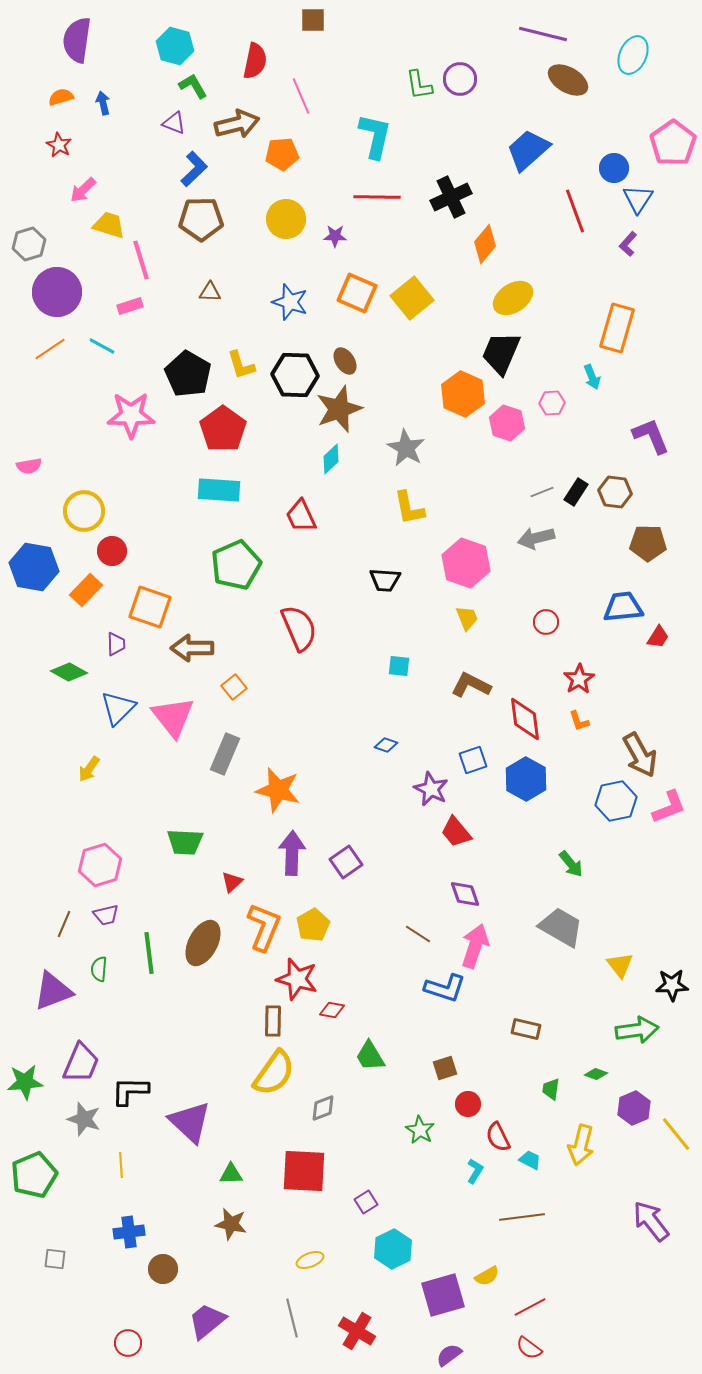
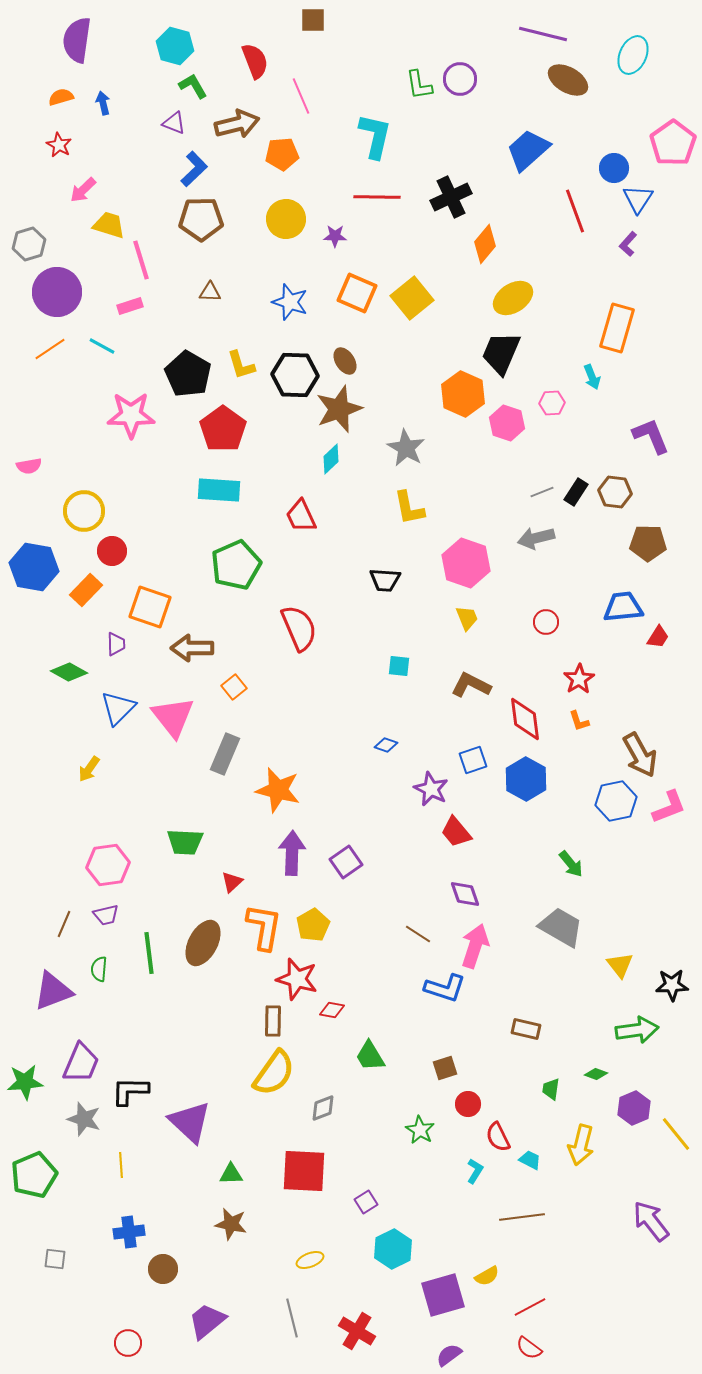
red semicircle at (255, 61): rotated 33 degrees counterclockwise
pink hexagon at (100, 865): moved 8 px right; rotated 9 degrees clockwise
orange L-shape at (264, 927): rotated 12 degrees counterclockwise
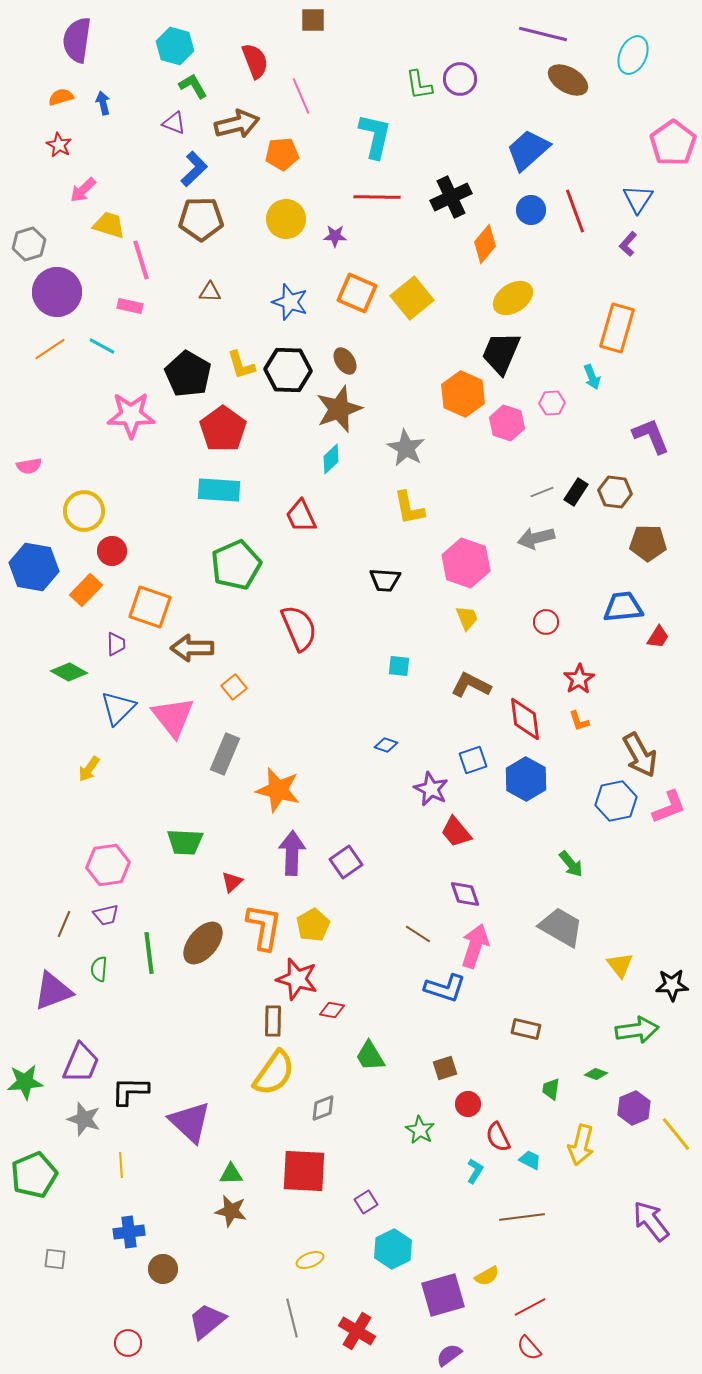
blue circle at (614, 168): moved 83 px left, 42 px down
pink rectangle at (130, 306): rotated 30 degrees clockwise
black hexagon at (295, 375): moved 7 px left, 5 px up
brown ellipse at (203, 943): rotated 12 degrees clockwise
brown star at (231, 1224): moved 13 px up
red semicircle at (529, 1348): rotated 12 degrees clockwise
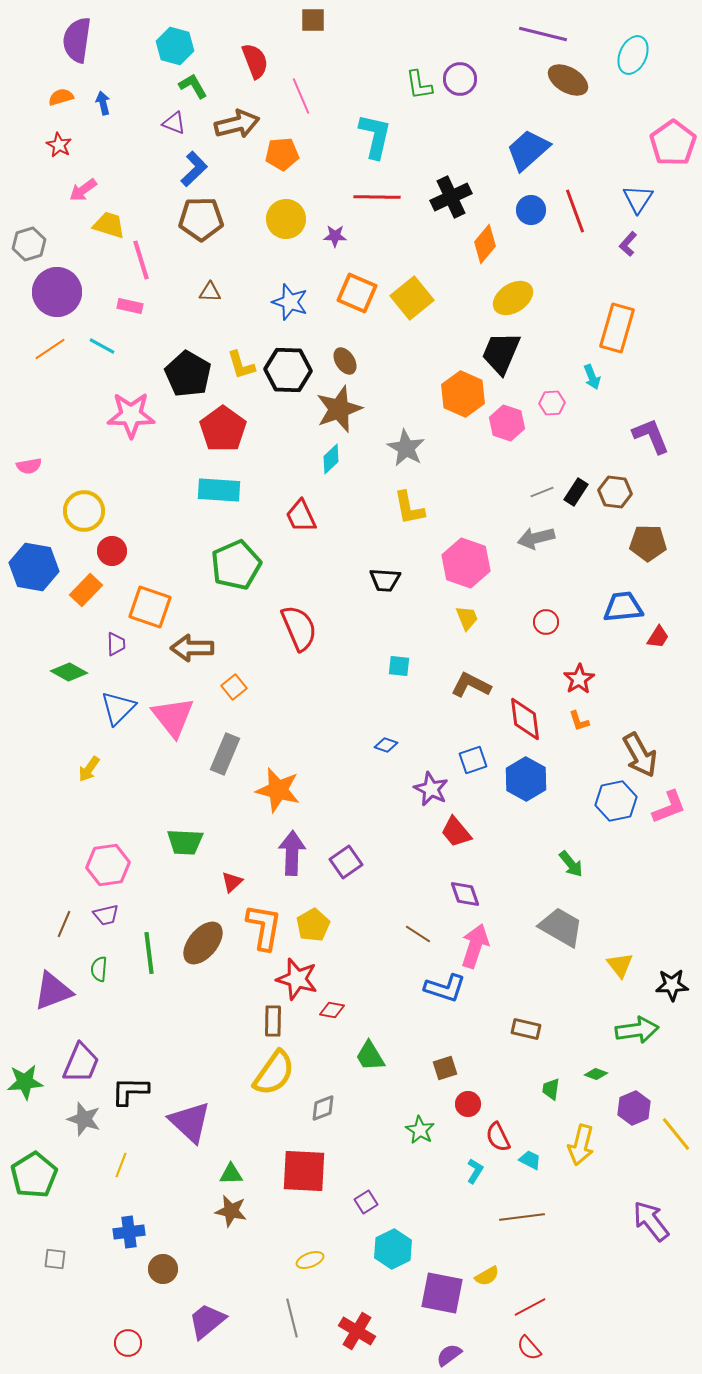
pink arrow at (83, 190): rotated 8 degrees clockwise
yellow line at (121, 1165): rotated 25 degrees clockwise
green pentagon at (34, 1175): rotated 9 degrees counterclockwise
purple square at (443, 1295): moved 1 px left, 2 px up; rotated 27 degrees clockwise
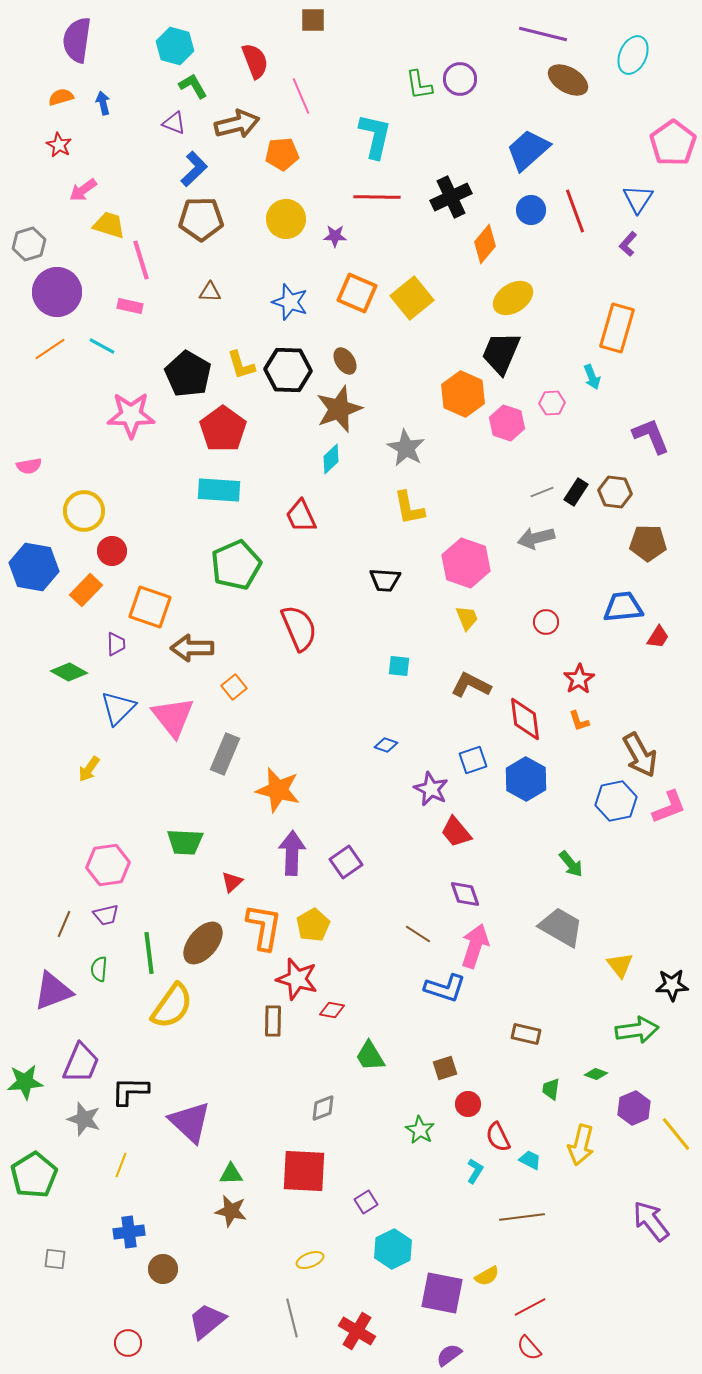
brown rectangle at (526, 1029): moved 5 px down
yellow semicircle at (274, 1073): moved 102 px left, 67 px up
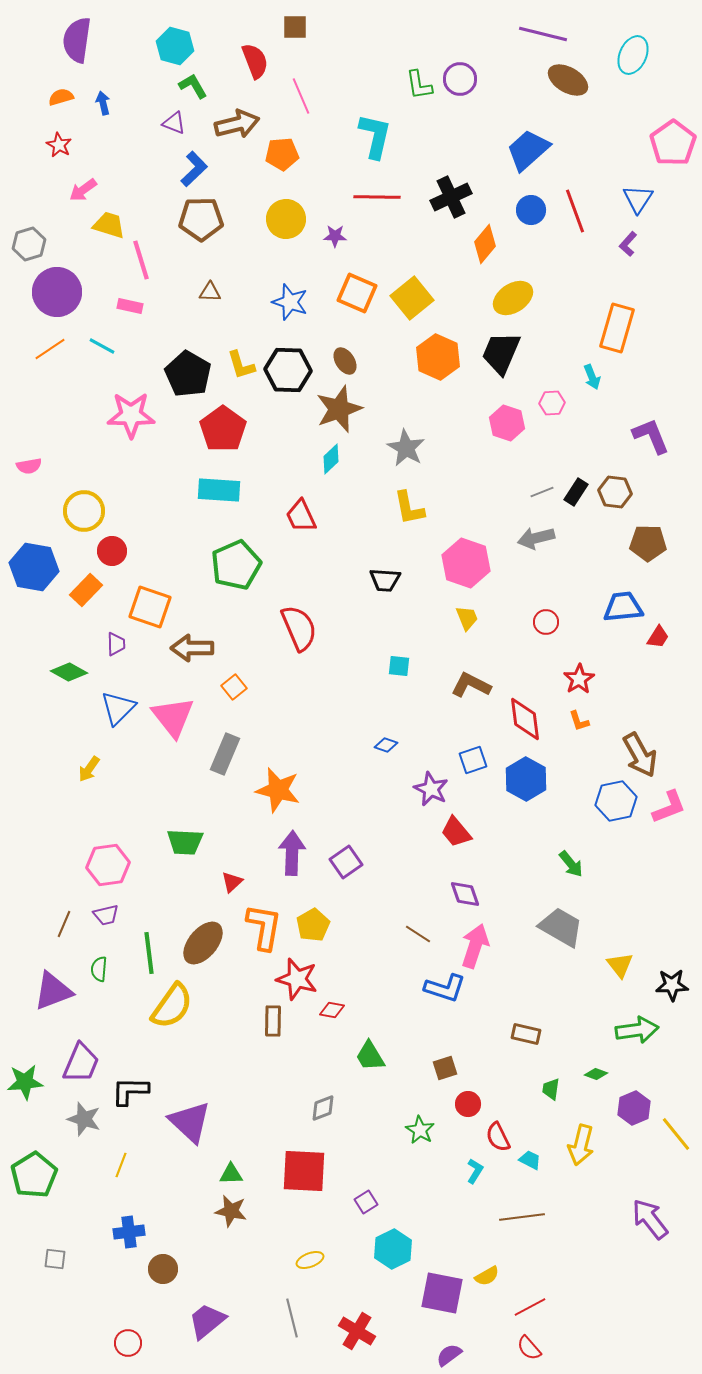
brown square at (313, 20): moved 18 px left, 7 px down
orange hexagon at (463, 394): moved 25 px left, 37 px up
purple arrow at (651, 1221): moved 1 px left, 2 px up
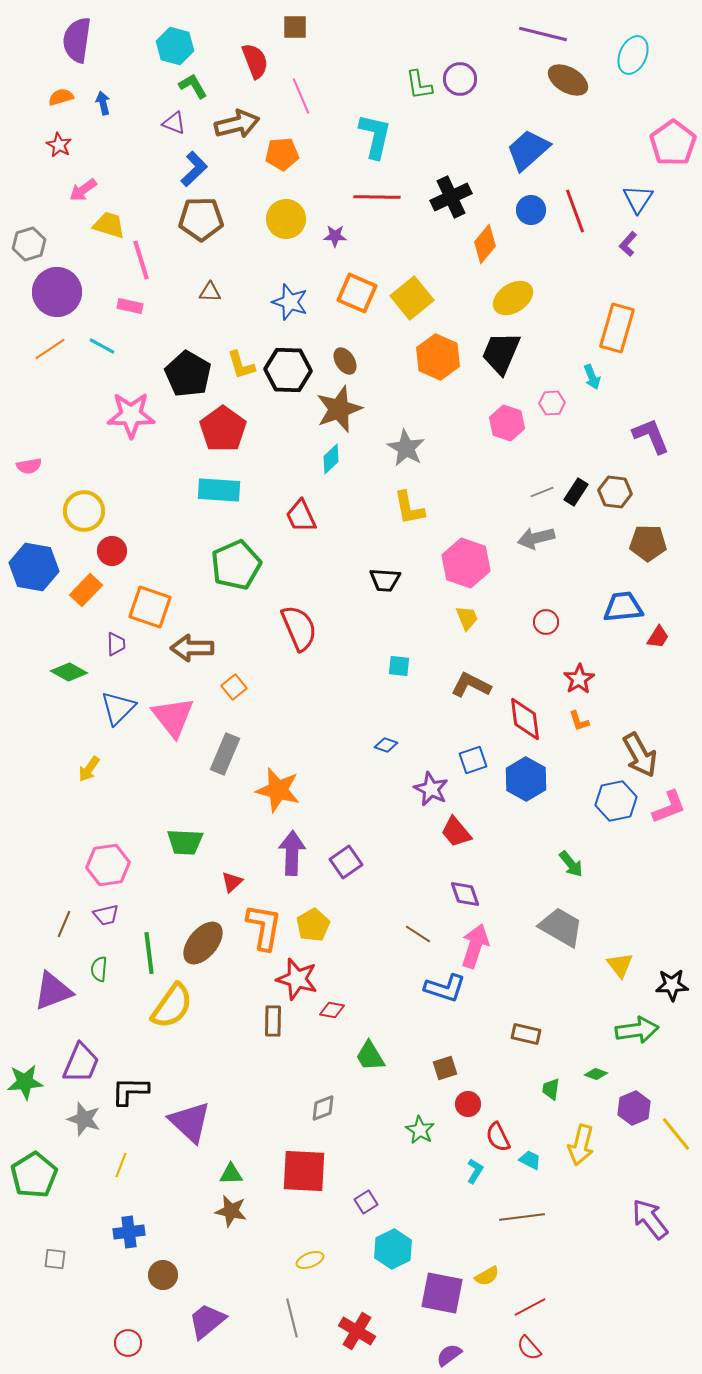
brown circle at (163, 1269): moved 6 px down
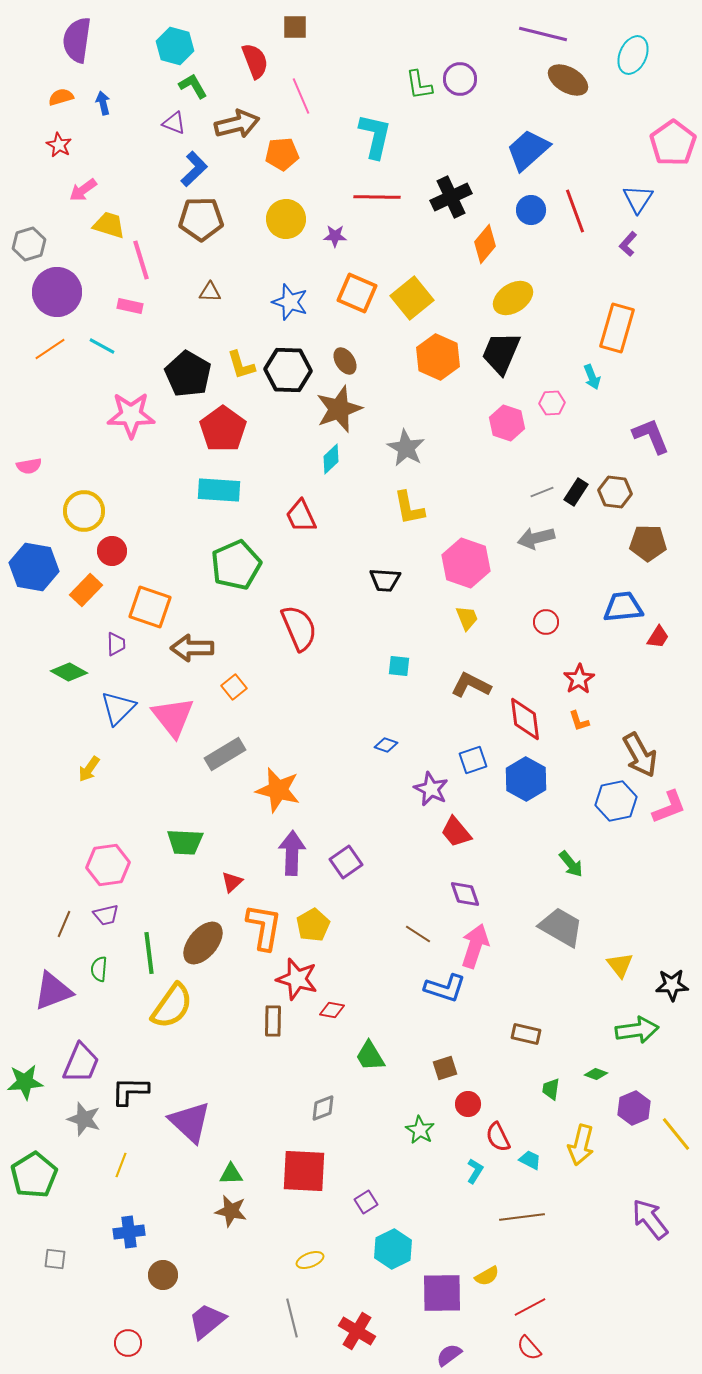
gray rectangle at (225, 754): rotated 36 degrees clockwise
purple square at (442, 1293): rotated 12 degrees counterclockwise
